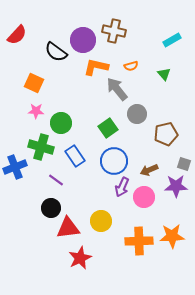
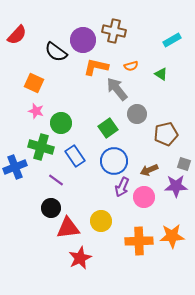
green triangle: moved 3 px left; rotated 16 degrees counterclockwise
pink star: rotated 14 degrees clockwise
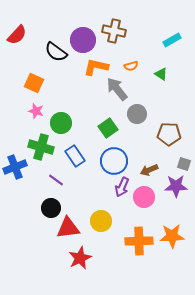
brown pentagon: moved 3 px right; rotated 15 degrees clockwise
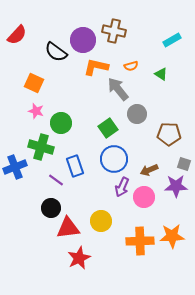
gray arrow: moved 1 px right
blue rectangle: moved 10 px down; rotated 15 degrees clockwise
blue circle: moved 2 px up
orange cross: moved 1 px right
red star: moved 1 px left
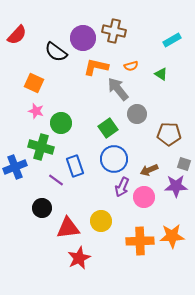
purple circle: moved 2 px up
black circle: moved 9 px left
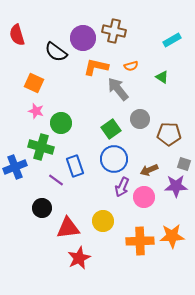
red semicircle: rotated 120 degrees clockwise
green triangle: moved 1 px right, 3 px down
gray circle: moved 3 px right, 5 px down
green square: moved 3 px right, 1 px down
yellow circle: moved 2 px right
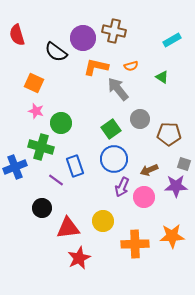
orange cross: moved 5 px left, 3 px down
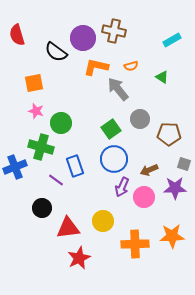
orange square: rotated 36 degrees counterclockwise
purple star: moved 1 px left, 2 px down
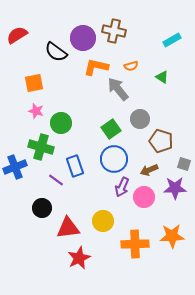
red semicircle: rotated 75 degrees clockwise
brown pentagon: moved 8 px left, 7 px down; rotated 15 degrees clockwise
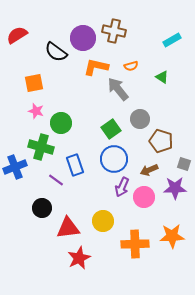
blue rectangle: moved 1 px up
